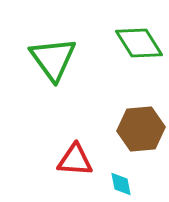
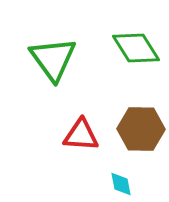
green diamond: moved 3 px left, 5 px down
brown hexagon: rotated 6 degrees clockwise
red triangle: moved 6 px right, 25 px up
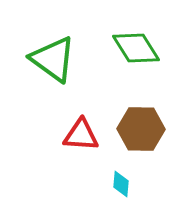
green triangle: rotated 18 degrees counterclockwise
cyan diamond: rotated 16 degrees clockwise
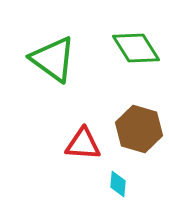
brown hexagon: moved 2 px left; rotated 15 degrees clockwise
red triangle: moved 2 px right, 9 px down
cyan diamond: moved 3 px left
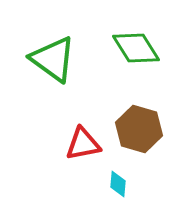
red triangle: rotated 15 degrees counterclockwise
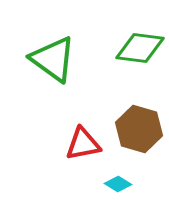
green diamond: moved 4 px right; rotated 51 degrees counterclockwise
cyan diamond: rotated 64 degrees counterclockwise
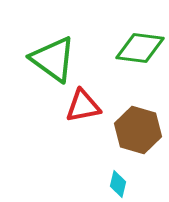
brown hexagon: moved 1 px left, 1 px down
red triangle: moved 38 px up
cyan diamond: rotated 72 degrees clockwise
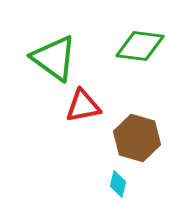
green diamond: moved 2 px up
green triangle: moved 1 px right, 1 px up
brown hexagon: moved 1 px left, 8 px down
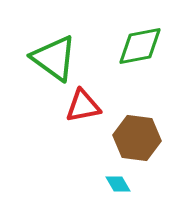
green diamond: rotated 18 degrees counterclockwise
brown hexagon: rotated 9 degrees counterclockwise
cyan diamond: rotated 44 degrees counterclockwise
